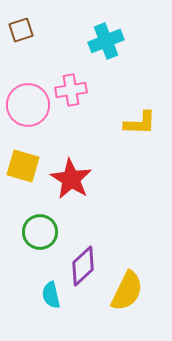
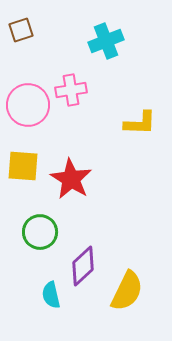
yellow square: rotated 12 degrees counterclockwise
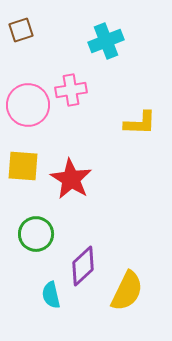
green circle: moved 4 px left, 2 px down
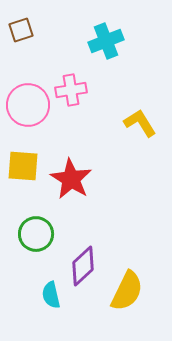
yellow L-shape: rotated 124 degrees counterclockwise
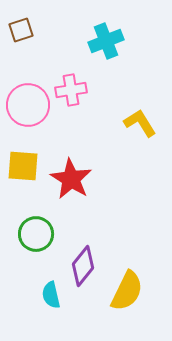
purple diamond: rotated 9 degrees counterclockwise
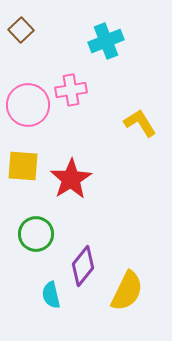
brown square: rotated 25 degrees counterclockwise
red star: rotated 9 degrees clockwise
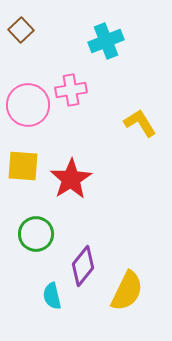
cyan semicircle: moved 1 px right, 1 px down
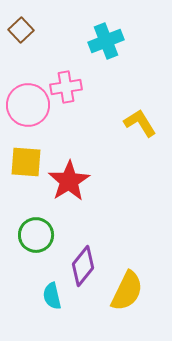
pink cross: moved 5 px left, 3 px up
yellow square: moved 3 px right, 4 px up
red star: moved 2 px left, 2 px down
green circle: moved 1 px down
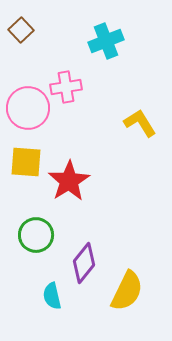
pink circle: moved 3 px down
purple diamond: moved 1 px right, 3 px up
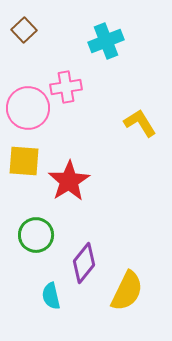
brown square: moved 3 px right
yellow square: moved 2 px left, 1 px up
cyan semicircle: moved 1 px left
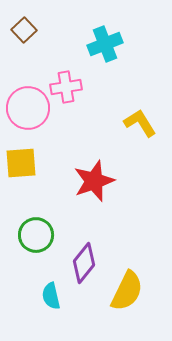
cyan cross: moved 1 px left, 3 px down
yellow square: moved 3 px left, 2 px down; rotated 8 degrees counterclockwise
red star: moved 25 px right; rotated 12 degrees clockwise
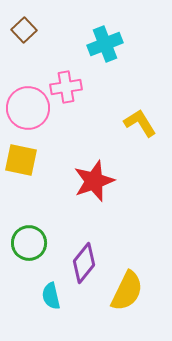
yellow square: moved 3 px up; rotated 16 degrees clockwise
green circle: moved 7 px left, 8 px down
